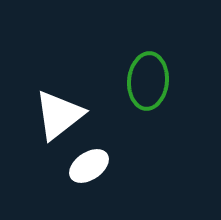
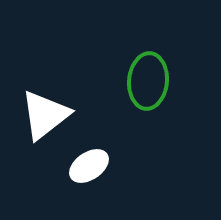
white triangle: moved 14 px left
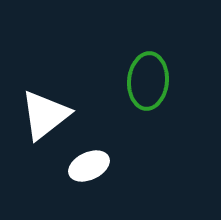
white ellipse: rotated 9 degrees clockwise
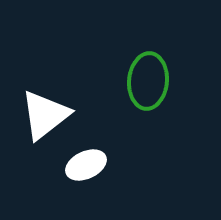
white ellipse: moved 3 px left, 1 px up
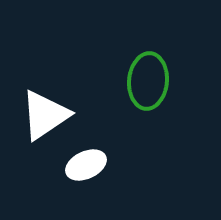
white triangle: rotated 4 degrees clockwise
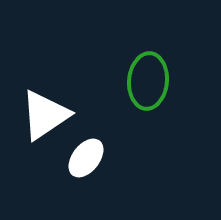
white ellipse: moved 7 px up; rotated 27 degrees counterclockwise
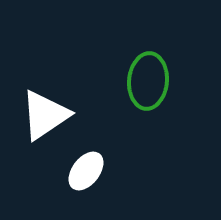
white ellipse: moved 13 px down
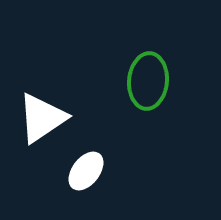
white triangle: moved 3 px left, 3 px down
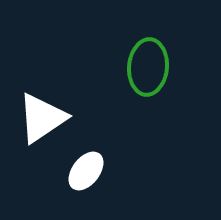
green ellipse: moved 14 px up
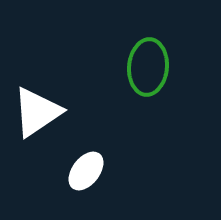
white triangle: moved 5 px left, 6 px up
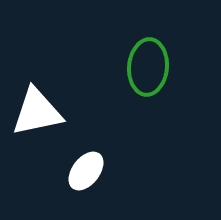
white triangle: rotated 22 degrees clockwise
